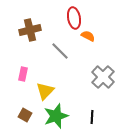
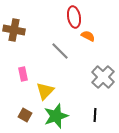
red ellipse: moved 1 px up
brown cross: moved 16 px left; rotated 25 degrees clockwise
pink rectangle: rotated 24 degrees counterclockwise
black line: moved 3 px right, 2 px up
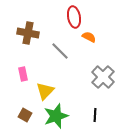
brown cross: moved 14 px right, 3 px down
orange semicircle: moved 1 px right, 1 px down
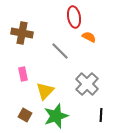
brown cross: moved 6 px left
gray cross: moved 16 px left, 7 px down
black line: moved 6 px right
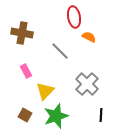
pink rectangle: moved 3 px right, 3 px up; rotated 16 degrees counterclockwise
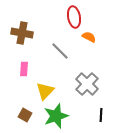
pink rectangle: moved 2 px left, 2 px up; rotated 32 degrees clockwise
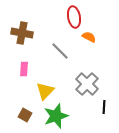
black line: moved 3 px right, 8 px up
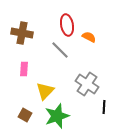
red ellipse: moved 7 px left, 8 px down
gray line: moved 1 px up
gray cross: rotated 10 degrees counterclockwise
green star: moved 1 px right
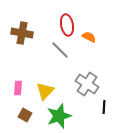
pink rectangle: moved 6 px left, 19 px down
green star: moved 2 px right
